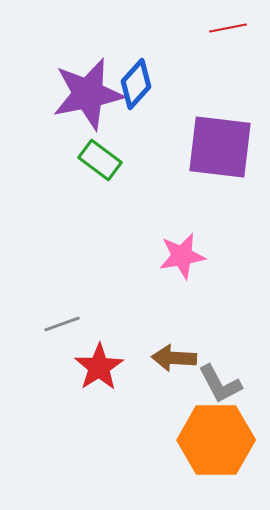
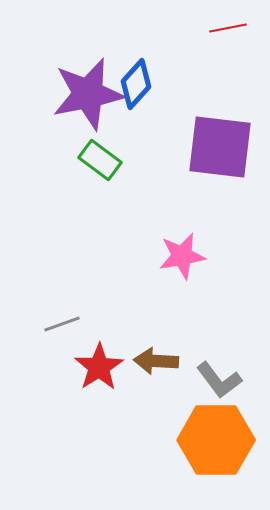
brown arrow: moved 18 px left, 3 px down
gray L-shape: moved 1 px left, 4 px up; rotated 9 degrees counterclockwise
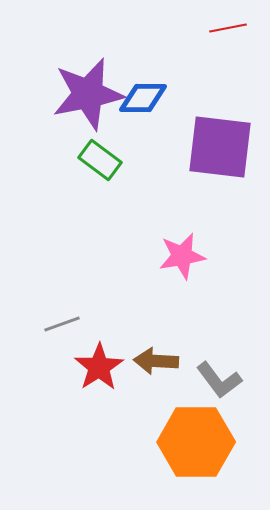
blue diamond: moved 7 px right, 14 px down; rotated 48 degrees clockwise
orange hexagon: moved 20 px left, 2 px down
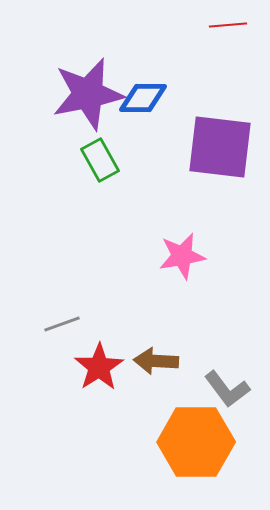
red line: moved 3 px up; rotated 6 degrees clockwise
green rectangle: rotated 24 degrees clockwise
gray L-shape: moved 8 px right, 9 px down
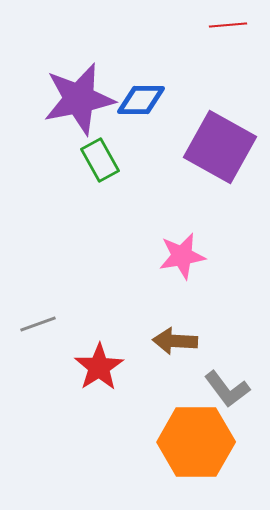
purple star: moved 9 px left, 5 px down
blue diamond: moved 2 px left, 2 px down
purple square: rotated 22 degrees clockwise
gray line: moved 24 px left
brown arrow: moved 19 px right, 20 px up
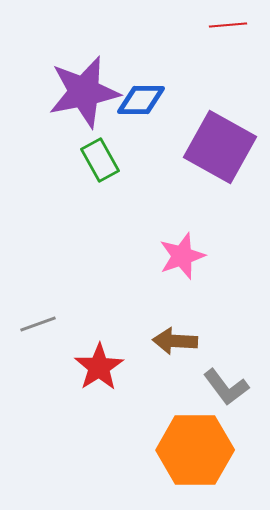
purple star: moved 5 px right, 7 px up
pink star: rotated 9 degrees counterclockwise
gray L-shape: moved 1 px left, 2 px up
orange hexagon: moved 1 px left, 8 px down
